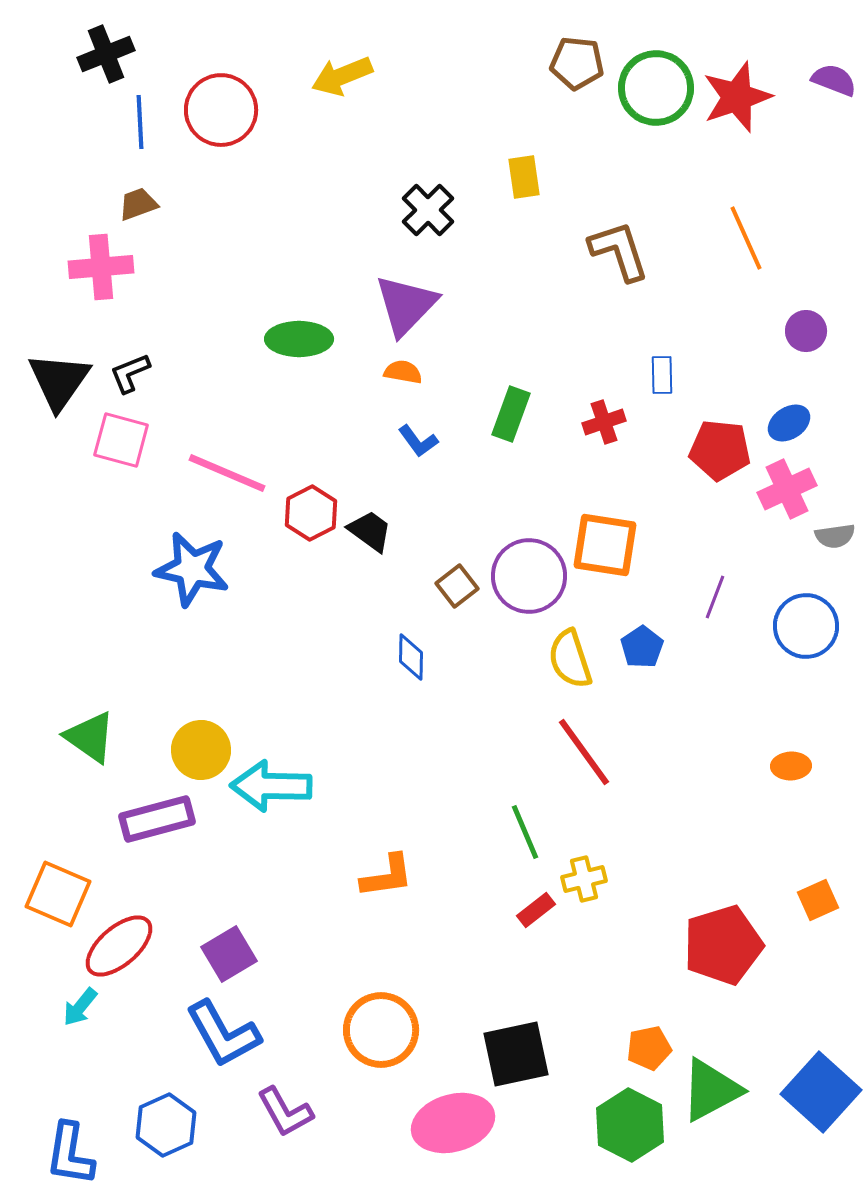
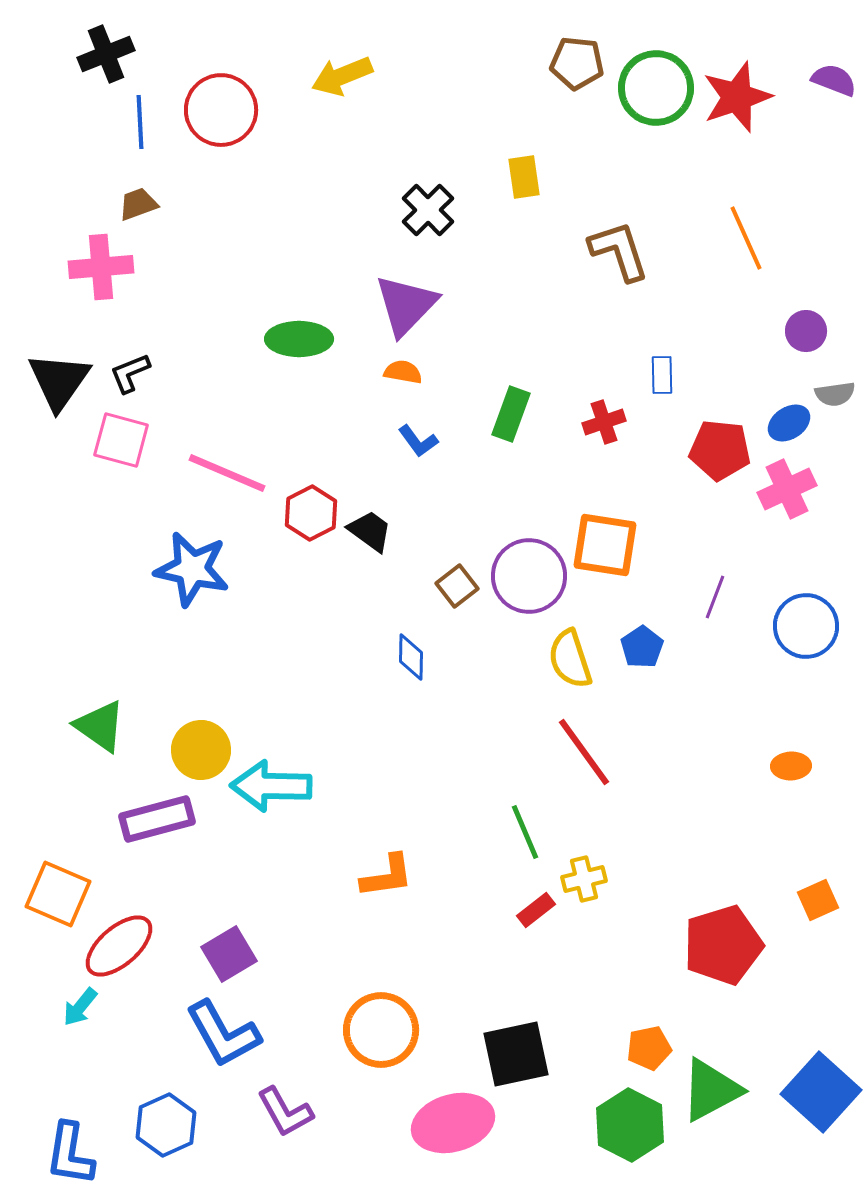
gray semicircle at (835, 536): moved 142 px up
green triangle at (90, 737): moved 10 px right, 11 px up
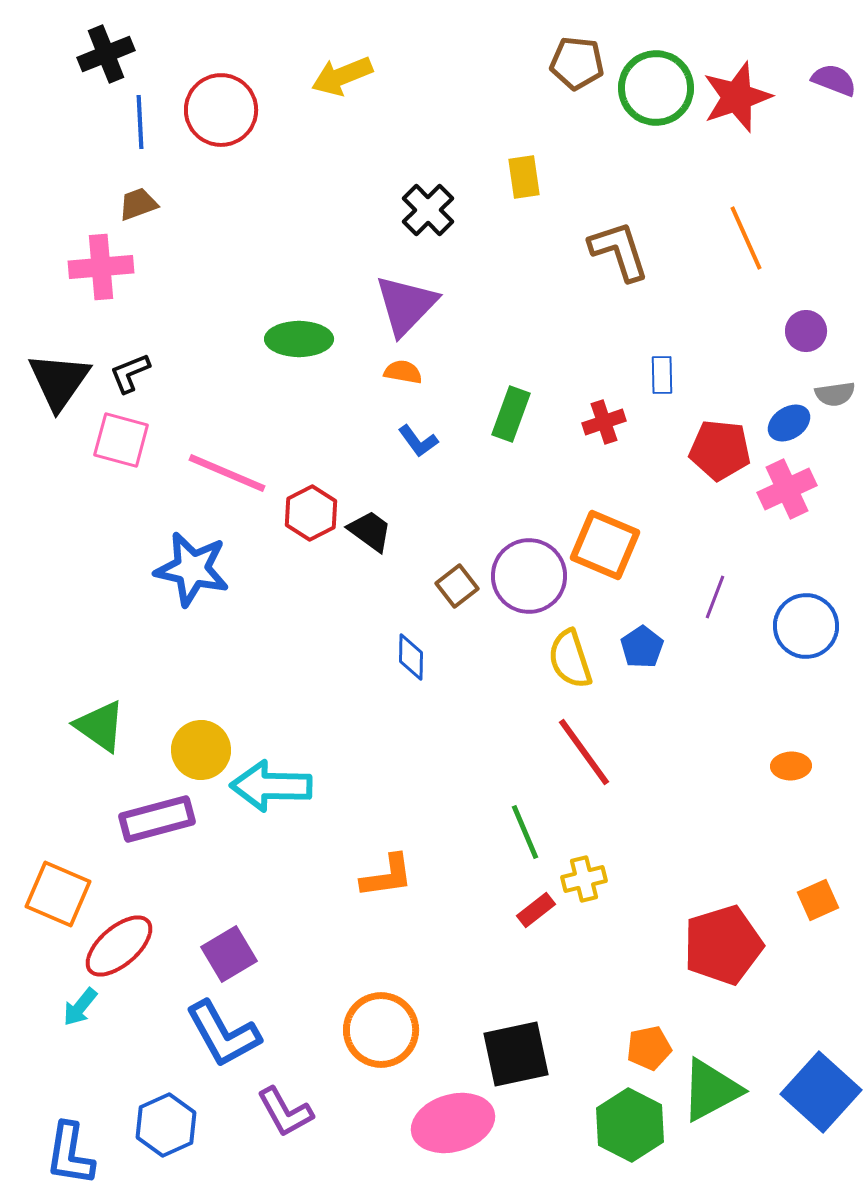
orange square at (605, 545): rotated 14 degrees clockwise
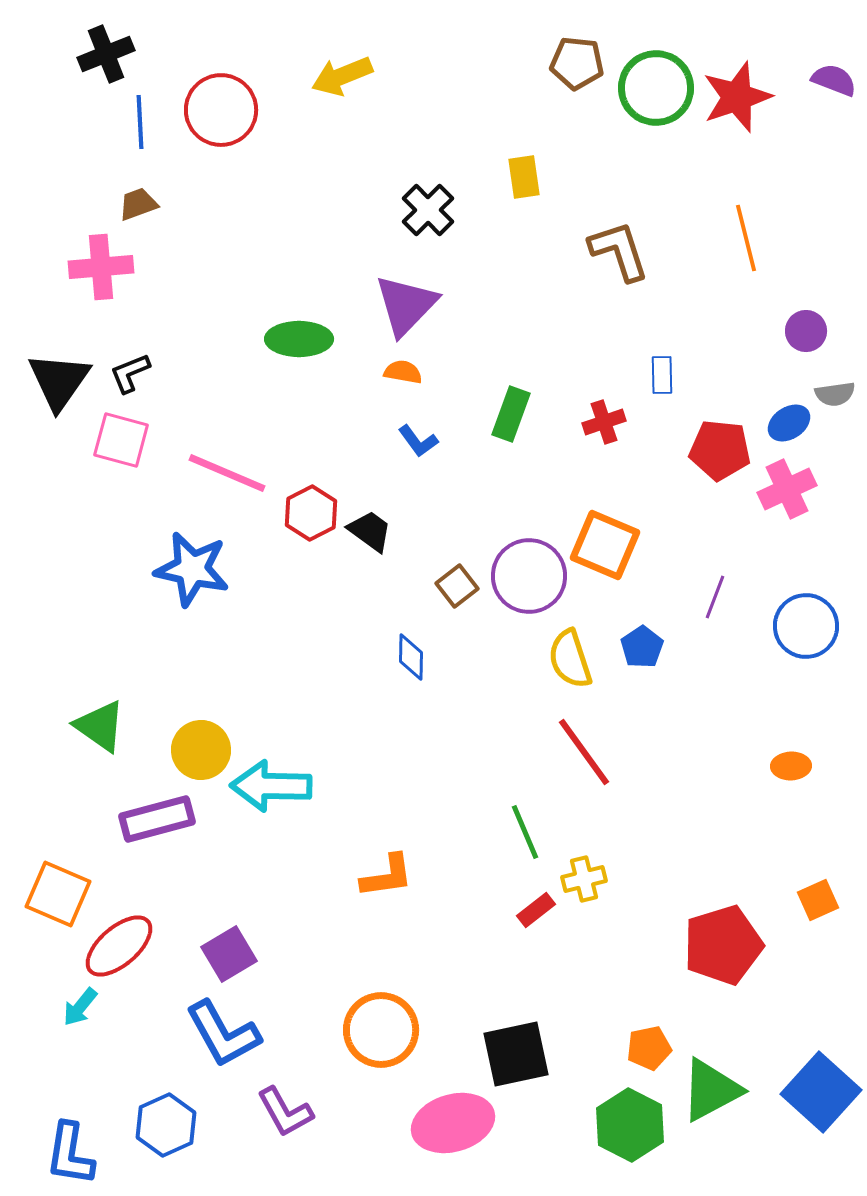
orange line at (746, 238): rotated 10 degrees clockwise
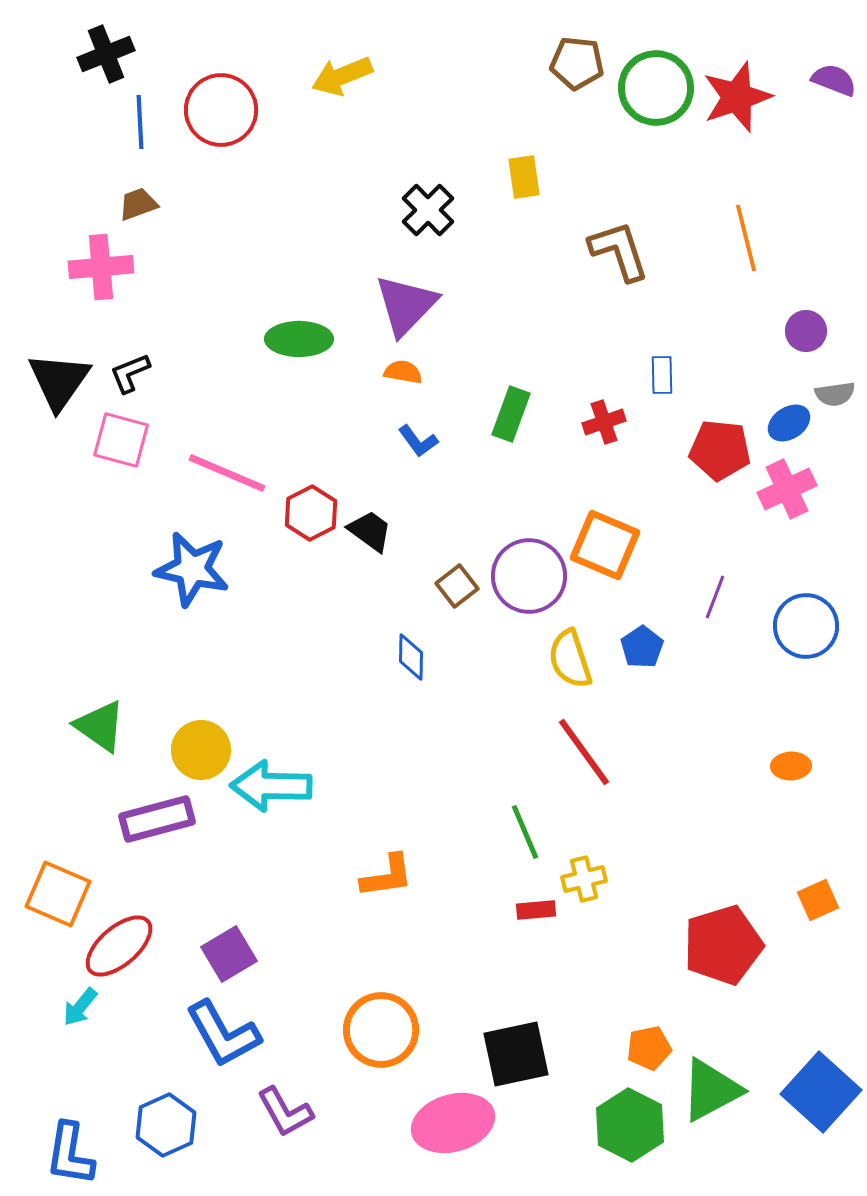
red rectangle at (536, 910): rotated 33 degrees clockwise
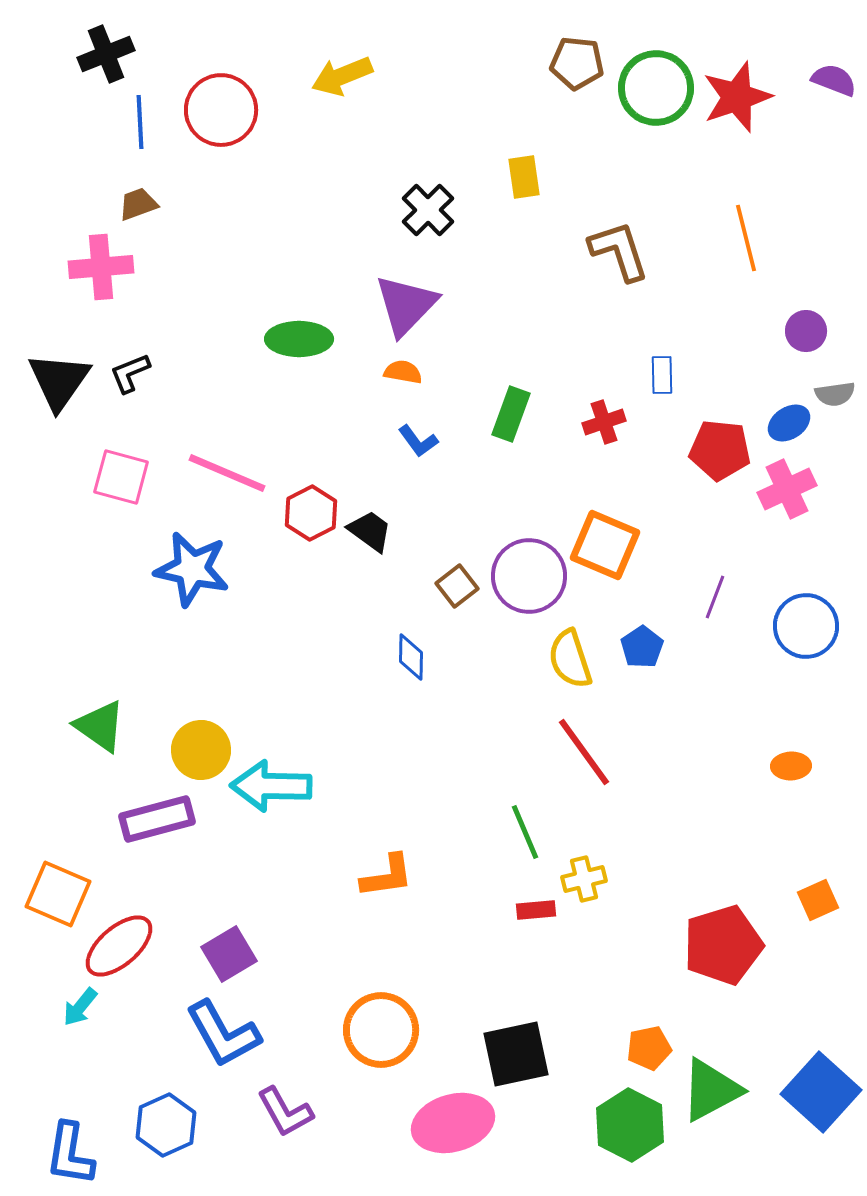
pink square at (121, 440): moved 37 px down
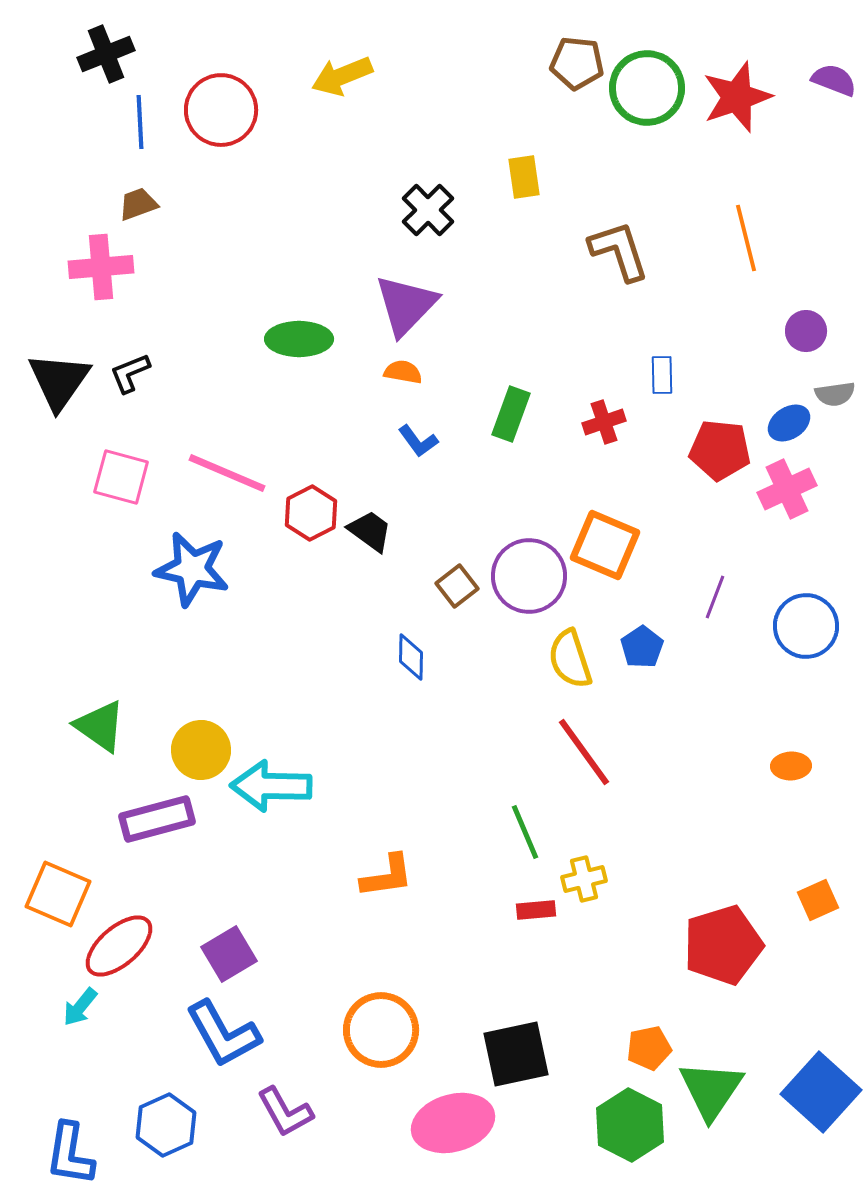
green circle at (656, 88): moved 9 px left
green triangle at (711, 1090): rotated 28 degrees counterclockwise
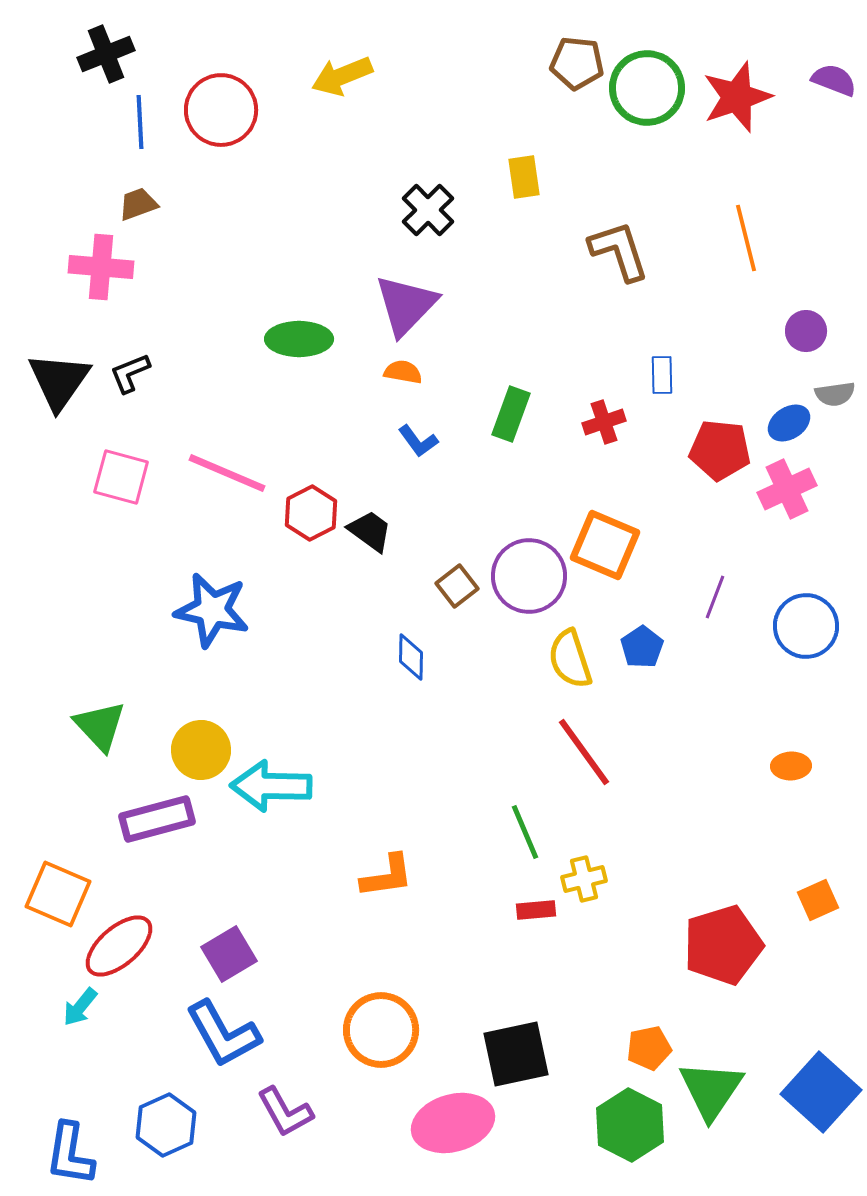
pink cross at (101, 267): rotated 10 degrees clockwise
blue star at (192, 569): moved 20 px right, 41 px down
green triangle at (100, 726): rotated 12 degrees clockwise
